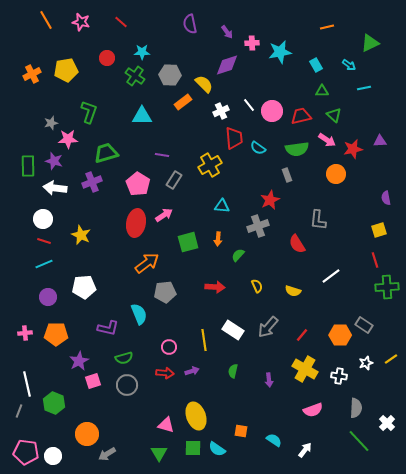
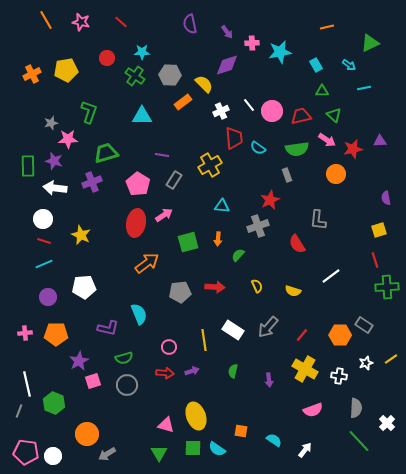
gray pentagon at (165, 292): moved 15 px right
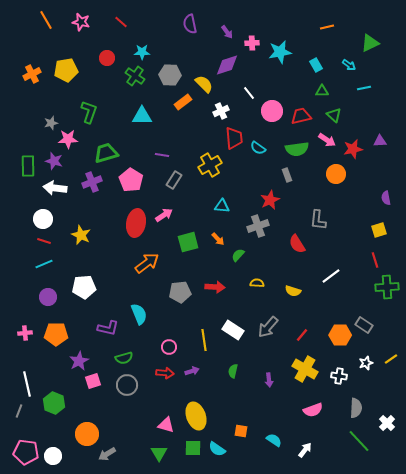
white line at (249, 105): moved 12 px up
pink pentagon at (138, 184): moved 7 px left, 4 px up
orange arrow at (218, 239): rotated 48 degrees counterclockwise
yellow semicircle at (257, 286): moved 3 px up; rotated 64 degrees counterclockwise
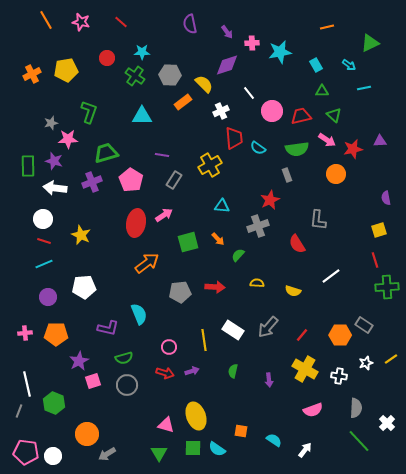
red arrow at (165, 373): rotated 12 degrees clockwise
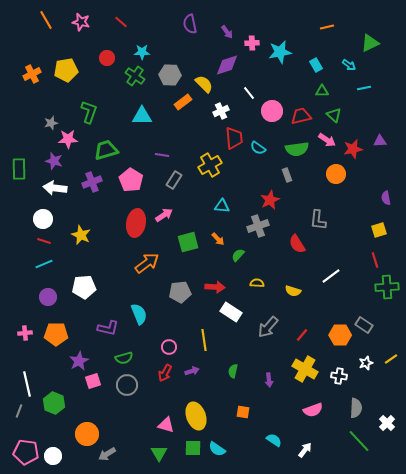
green trapezoid at (106, 153): moved 3 px up
green rectangle at (28, 166): moved 9 px left, 3 px down
white rectangle at (233, 330): moved 2 px left, 18 px up
red arrow at (165, 373): rotated 102 degrees clockwise
orange square at (241, 431): moved 2 px right, 19 px up
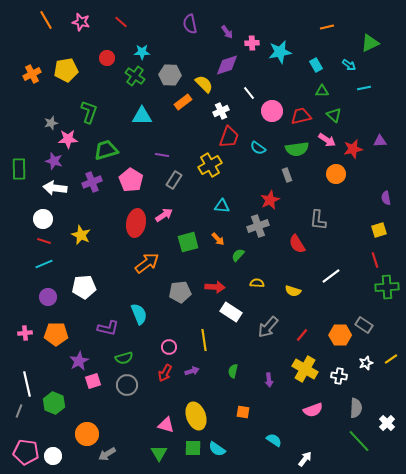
red trapezoid at (234, 138): moved 5 px left, 1 px up; rotated 25 degrees clockwise
white arrow at (305, 450): moved 9 px down
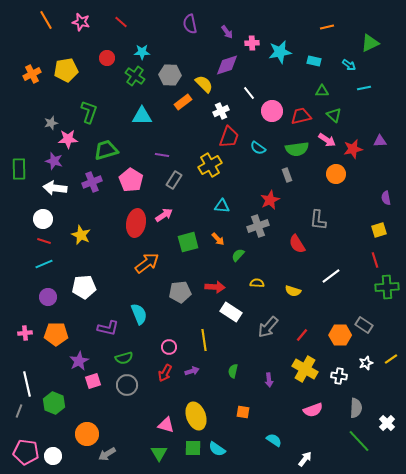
cyan rectangle at (316, 65): moved 2 px left, 4 px up; rotated 48 degrees counterclockwise
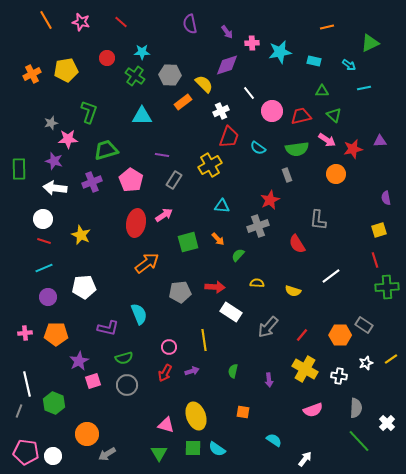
cyan line at (44, 264): moved 4 px down
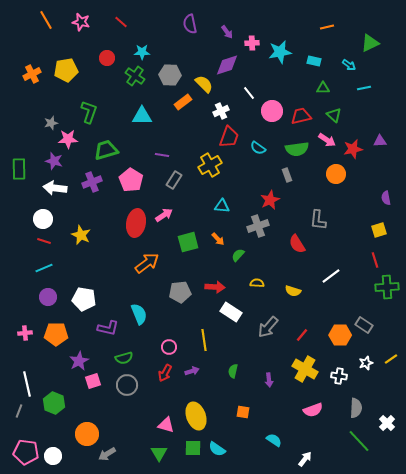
green triangle at (322, 91): moved 1 px right, 3 px up
white pentagon at (84, 287): moved 12 px down; rotated 15 degrees clockwise
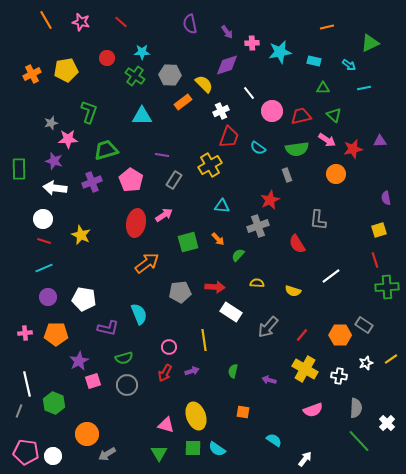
purple arrow at (269, 380): rotated 112 degrees clockwise
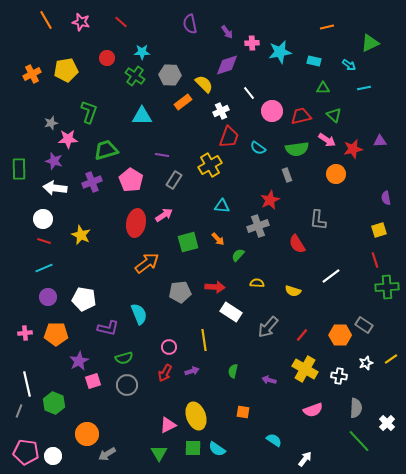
pink triangle at (166, 425): moved 2 px right; rotated 42 degrees counterclockwise
